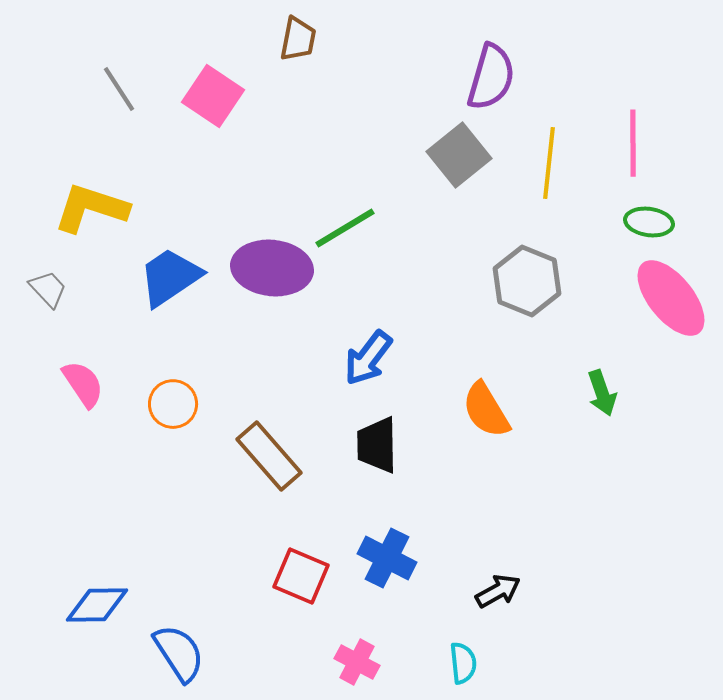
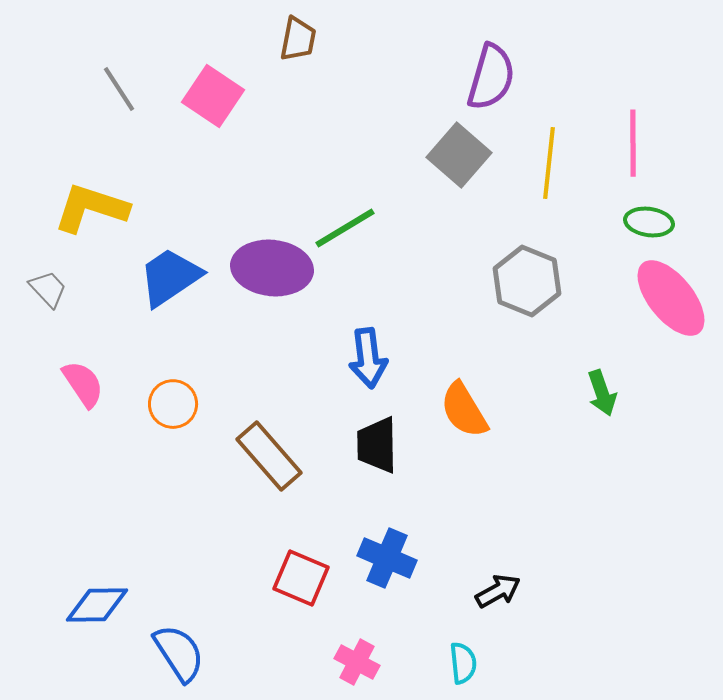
gray square: rotated 10 degrees counterclockwise
blue arrow: rotated 44 degrees counterclockwise
orange semicircle: moved 22 px left
blue cross: rotated 4 degrees counterclockwise
red square: moved 2 px down
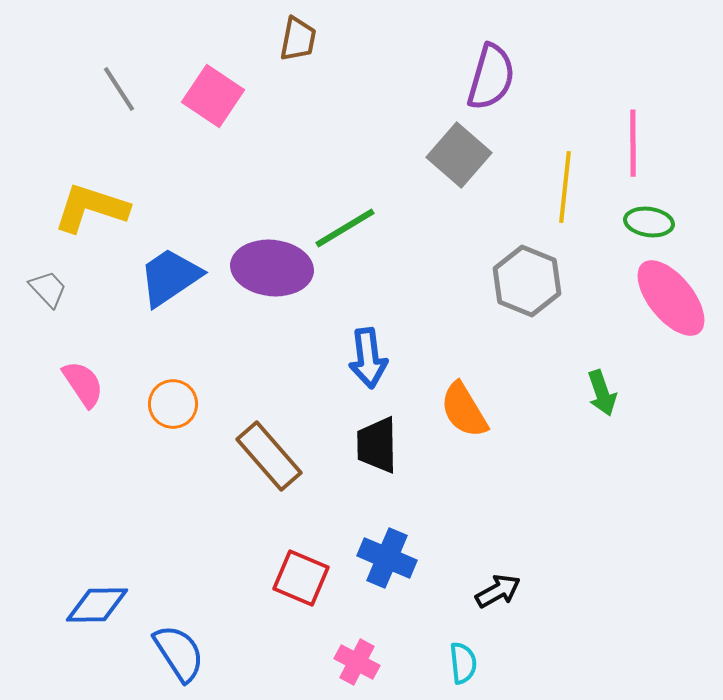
yellow line: moved 16 px right, 24 px down
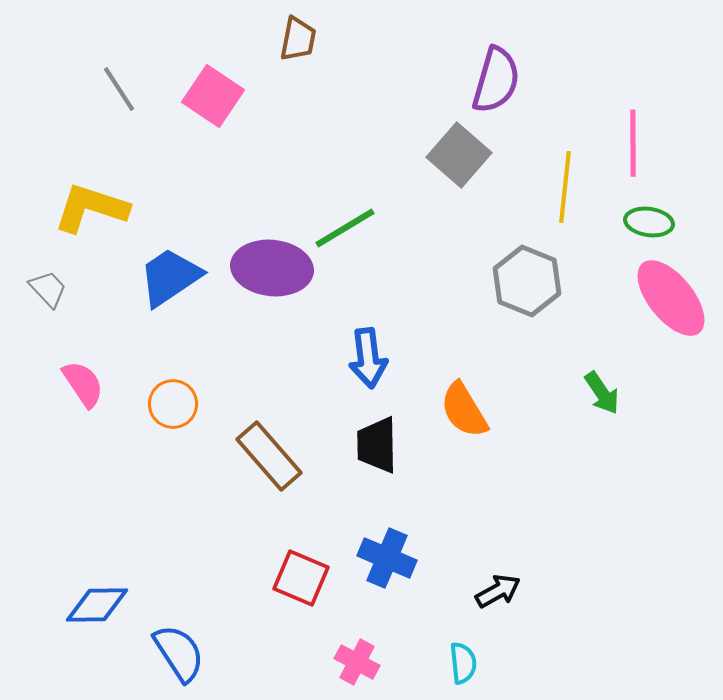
purple semicircle: moved 5 px right, 3 px down
green arrow: rotated 15 degrees counterclockwise
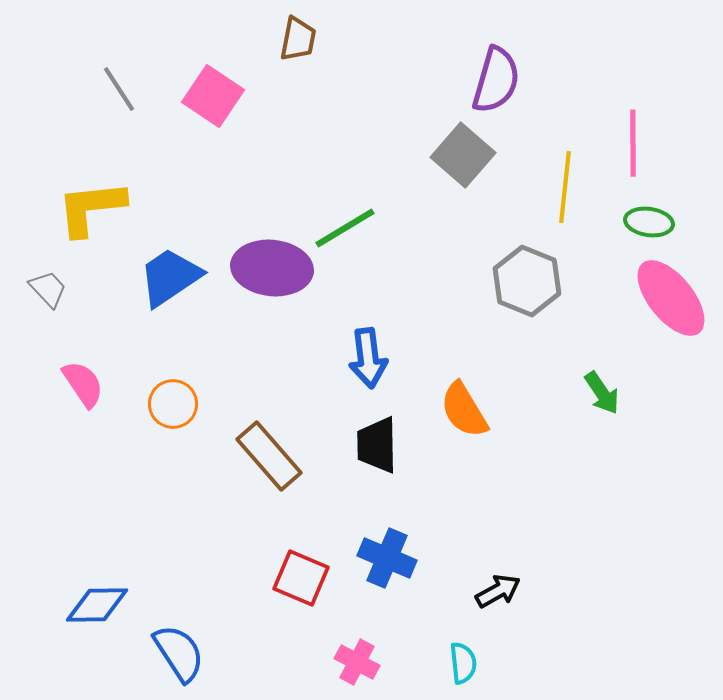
gray square: moved 4 px right
yellow L-shape: rotated 24 degrees counterclockwise
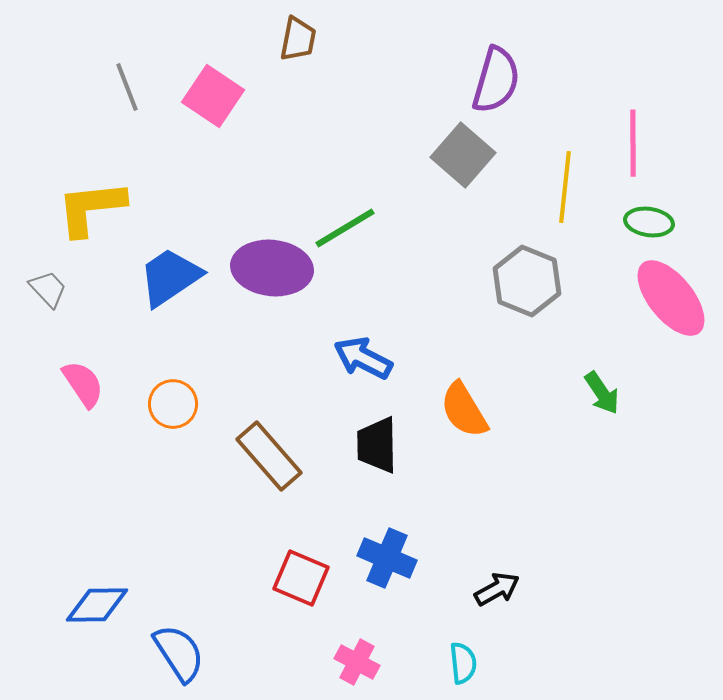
gray line: moved 8 px right, 2 px up; rotated 12 degrees clockwise
blue arrow: moved 5 px left; rotated 124 degrees clockwise
black arrow: moved 1 px left, 2 px up
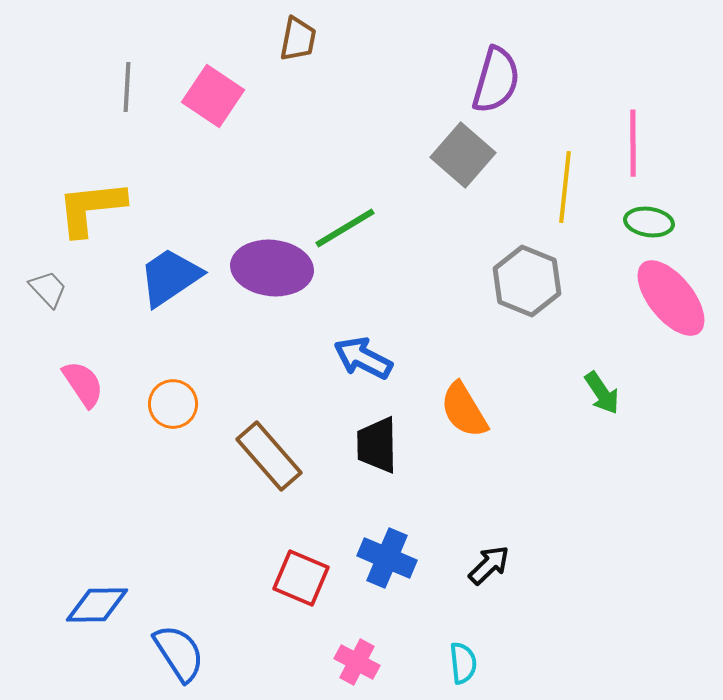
gray line: rotated 24 degrees clockwise
black arrow: moved 8 px left, 24 px up; rotated 15 degrees counterclockwise
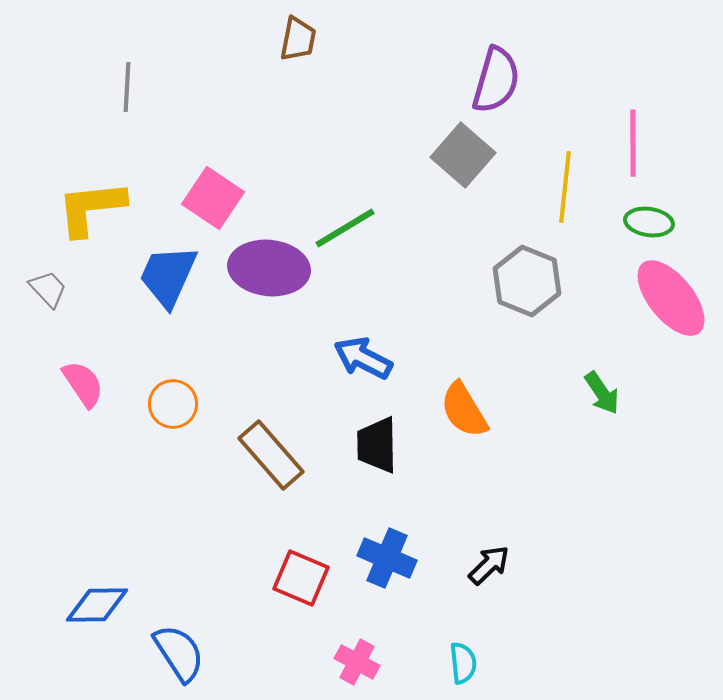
pink square: moved 102 px down
purple ellipse: moved 3 px left
blue trapezoid: moved 2 px left, 1 px up; rotated 32 degrees counterclockwise
brown rectangle: moved 2 px right, 1 px up
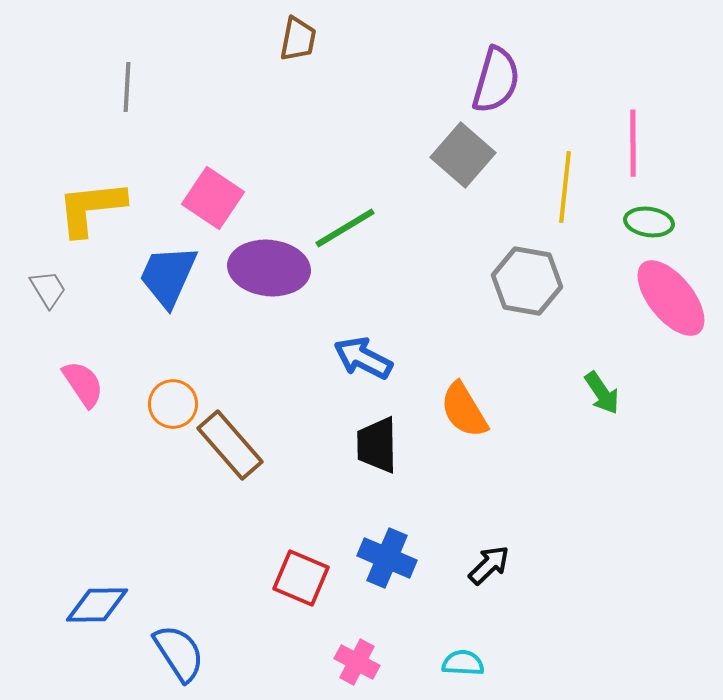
gray hexagon: rotated 12 degrees counterclockwise
gray trapezoid: rotated 12 degrees clockwise
brown rectangle: moved 41 px left, 10 px up
cyan semicircle: rotated 81 degrees counterclockwise
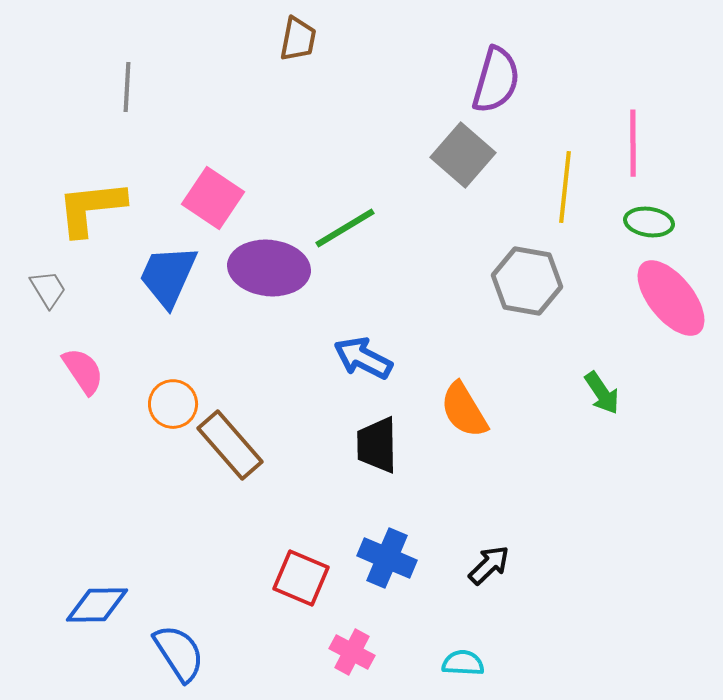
pink semicircle: moved 13 px up
pink cross: moved 5 px left, 10 px up
